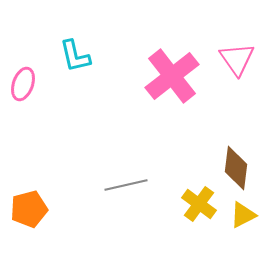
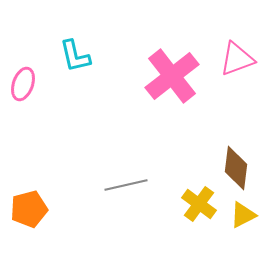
pink triangle: rotated 45 degrees clockwise
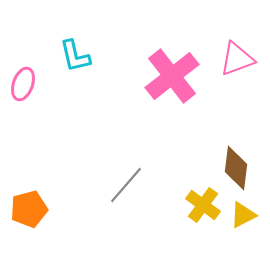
gray line: rotated 36 degrees counterclockwise
yellow cross: moved 4 px right, 1 px down
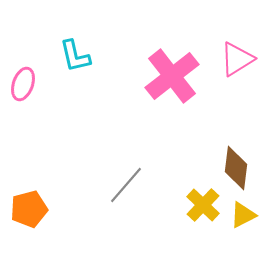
pink triangle: rotated 12 degrees counterclockwise
yellow cross: rotated 8 degrees clockwise
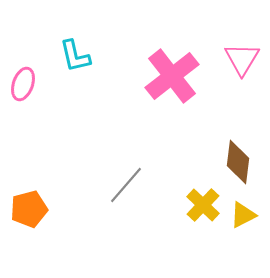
pink triangle: moved 5 px right; rotated 27 degrees counterclockwise
brown diamond: moved 2 px right, 6 px up
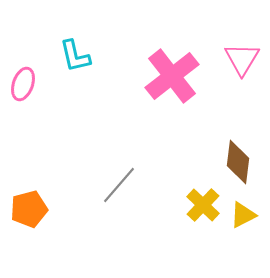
gray line: moved 7 px left
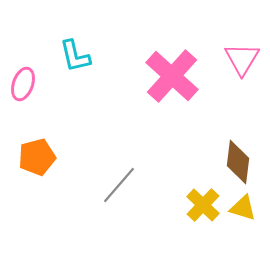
pink cross: rotated 10 degrees counterclockwise
orange pentagon: moved 8 px right, 52 px up
yellow triangle: moved 7 px up; rotated 44 degrees clockwise
